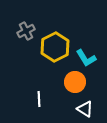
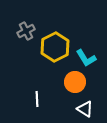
white line: moved 2 px left
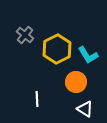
gray cross: moved 1 px left, 4 px down; rotated 24 degrees counterclockwise
yellow hexagon: moved 2 px right, 2 px down
cyan L-shape: moved 2 px right, 3 px up
orange circle: moved 1 px right
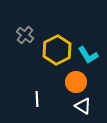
yellow hexagon: moved 1 px down
white triangle: moved 2 px left, 3 px up
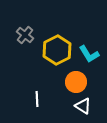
cyan L-shape: moved 1 px right, 1 px up
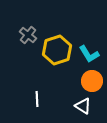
gray cross: moved 3 px right
yellow hexagon: rotated 8 degrees clockwise
orange circle: moved 16 px right, 1 px up
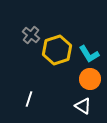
gray cross: moved 3 px right
orange circle: moved 2 px left, 2 px up
white line: moved 8 px left; rotated 21 degrees clockwise
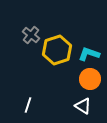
cyan L-shape: rotated 140 degrees clockwise
white line: moved 1 px left, 6 px down
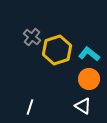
gray cross: moved 1 px right, 2 px down
cyan L-shape: rotated 20 degrees clockwise
orange circle: moved 1 px left
white line: moved 2 px right, 2 px down
